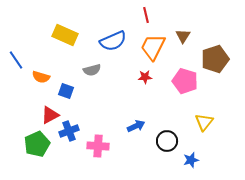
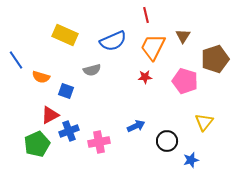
pink cross: moved 1 px right, 4 px up; rotated 15 degrees counterclockwise
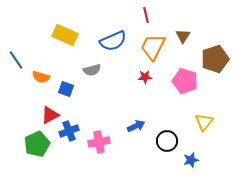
blue square: moved 2 px up
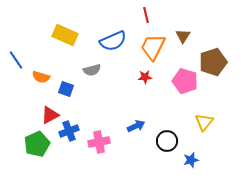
brown pentagon: moved 2 px left, 3 px down
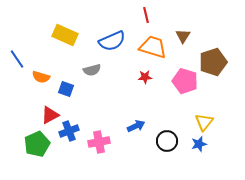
blue semicircle: moved 1 px left
orange trapezoid: rotated 80 degrees clockwise
blue line: moved 1 px right, 1 px up
blue star: moved 8 px right, 16 px up
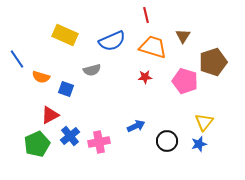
blue cross: moved 1 px right, 5 px down; rotated 18 degrees counterclockwise
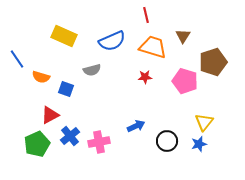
yellow rectangle: moved 1 px left, 1 px down
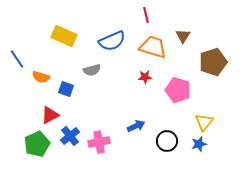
pink pentagon: moved 7 px left, 9 px down
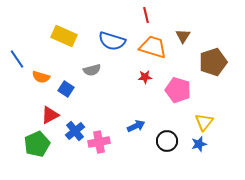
blue semicircle: rotated 40 degrees clockwise
blue square: rotated 14 degrees clockwise
blue cross: moved 5 px right, 5 px up
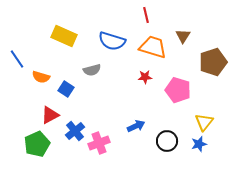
pink cross: moved 1 px down; rotated 10 degrees counterclockwise
